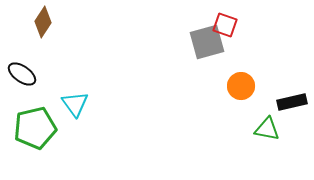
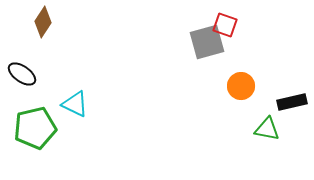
cyan triangle: rotated 28 degrees counterclockwise
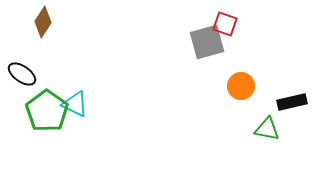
red square: moved 1 px up
green pentagon: moved 12 px right, 17 px up; rotated 24 degrees counterclockwise
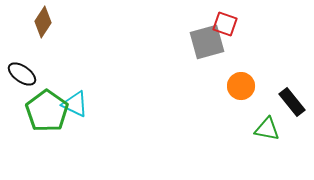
black rectangle: rotated 64 degrees clockwise
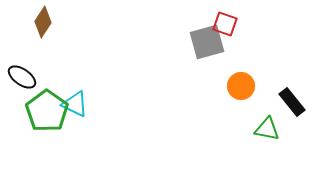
black ellipse: moved 3 px down
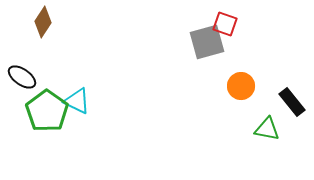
cyan triangle: moved 2 px right, 3 px up
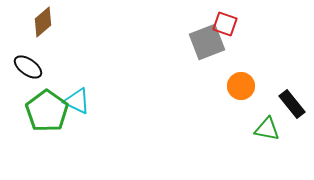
brown diamond: rotated 16 degrees clockwise
gray square: rotated 6 degrees counterclockwise
black ellipse: moved 6 px right, 10 px up
black rectangle: moved 2 px down
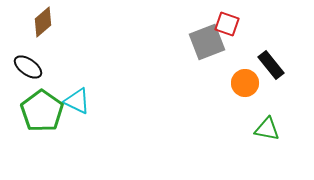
red square: moved 2 px right
orange circle: moved 4 px right, 3 px up
black rectangle: moved 21 px left, 39 px up
green pentagon: moved 5 px left
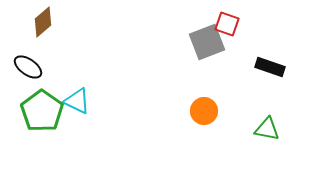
black rectangle: moved 1 px left, 2 px down; rotated 32 degrees counterclockwise
orange circle: moved 41 px left, 28 px down
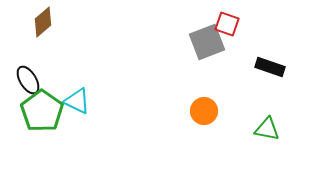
black ellipse: moved 13 px down; rotated 24 degrees clockwise
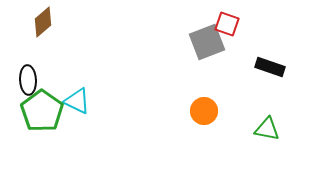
black ellipse: rotated 28 degrees clockwise
